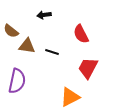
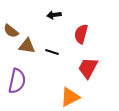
black arrow: moved 10 px right
red semicircle: rotated 42 degrees clockwise
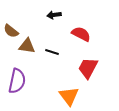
red semicircle: rotated 102 degrees clockwise
orange triangle: moved 1 px left, 1 px up; rotated 40 degrees counterclockwise
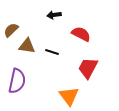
brown semicircle: moved 1 px up; rotated 98 degrees clockwise
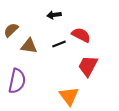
red semicircle: moved 1 px down
brown triangle: moved 2 px right
black line: moved 7 px right, 8 px up; rotated 40 degrees counterclockwise
red trapezoid: moved 2 px up
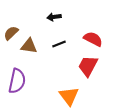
black arrow: moved 2 px down
brown semicircle: moved 3 px down
red semicircle: moved 12 px right, 4 px down
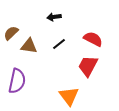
black line: rotated 16 degrees counterclockwise
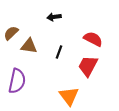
black line: moved 8 px down; rotated 32 degrees counterclockwise
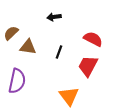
brown triangle: moved 1 px left, 1 px down
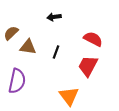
black line: moved 3 px left
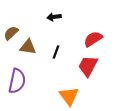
red semicircle: rotated 60 degrees counterclockwise
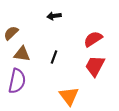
black arrow: moved 1 px up
brown triangle: moved 6 px left, 7 px down
black line: moved 2 px left, 5 px down
red trapezoid: moved 7 px right
